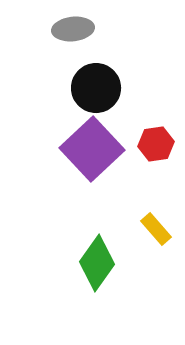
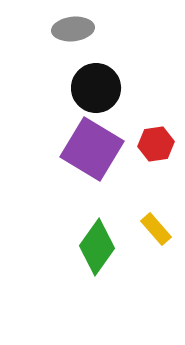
purple square: rotated 16 degrees counterclockwise
green diamond: moved 16 px up
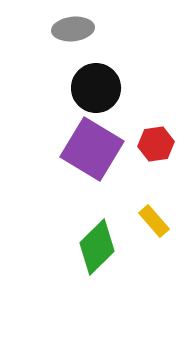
yellow rectangle: moved 2 px left, 8 px up
green diamond: rotated 10 degrees clockwise
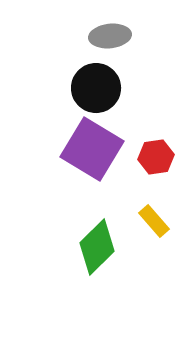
gray ellipse: moved 37 px right, 7 px down
red hexagon: moved 13 px down
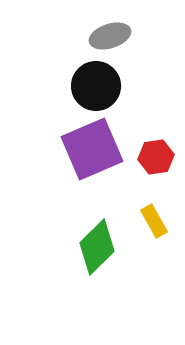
gray ellipse: rotated 12 degrees counterclockwise
black circle: moved 2 px up
purple square: rotated 36 degrees clockwise
yellow rectangle: rotated 12 degrees clockwise
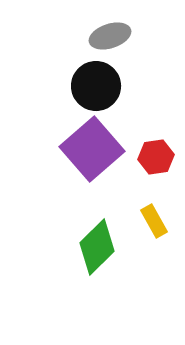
purple square: rotated 18 degrees counterclockwise
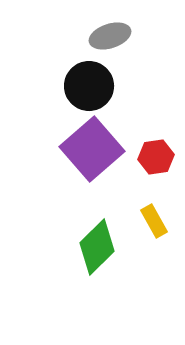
black circle: moved 7 px left
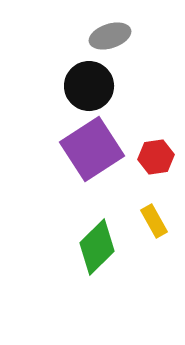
purple square: rotated 8 degrees clockwise
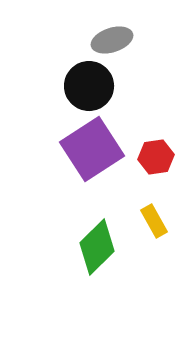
gray ellipse: moved 2 px right, 4 px down
